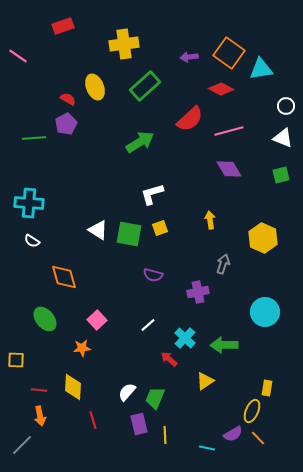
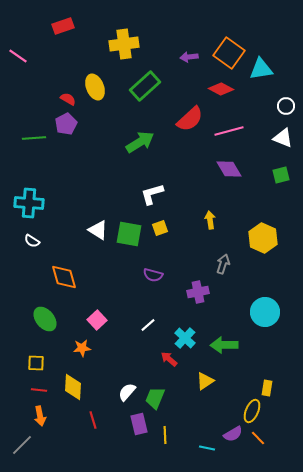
yellow square at (16, 360): moved 20 px right, 3 px down
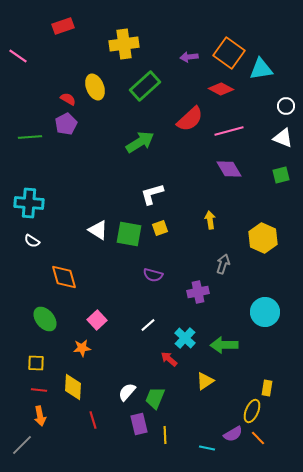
green line at (34, 138): moved 4 px left, 1 px up
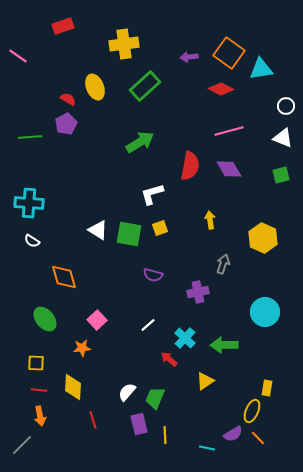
red semicircle at (190, 119): moved 47 px down; rotated 36 degrees counterclockwise
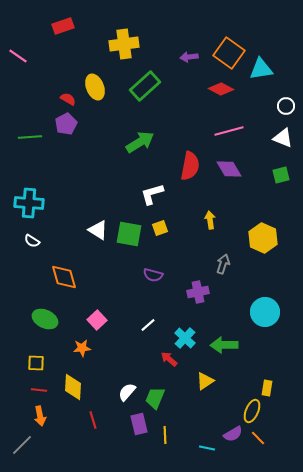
green ellipse at (45, 319): rotated 25 degrees counterclockwise
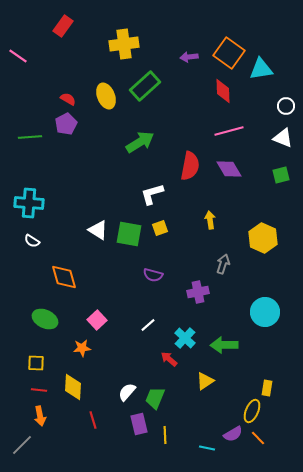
red rectangle at (63, 26): rotated 35 degrees counterclockwise
yellow ellipse at (95, 87): moved 11 px right, 9 px down
red diamond at (221, 89): moved 2 px right, 2 px down; rotated 60 degrees clockwise
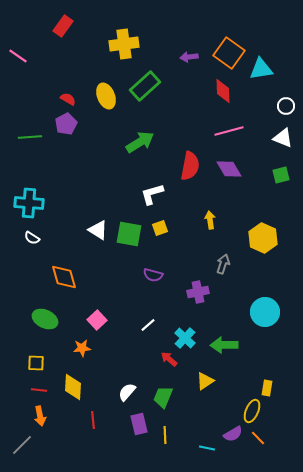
white semicircle at (32, 241): moved 3 px up
green trapezoid at (155, 398): moved 8 px right, 1 px up
red line at (93, 420): rotated 12 degrees clockwise
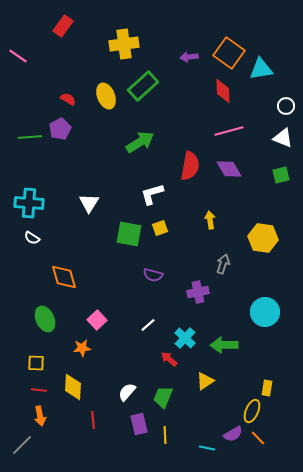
green rectangle at (145, 86): moved 2 px left
purple pentagon at (66, 124): moved 6 px left, 5 px down
white triangle at (98, 230): moved 9 px left, 27 px up; rotated 30 degrees clockwise
yellow hexagon at (263, 238): rotated 16 degrees counterclockwise
green ellipse at (45, 319): rotated 40 degrees clockwise
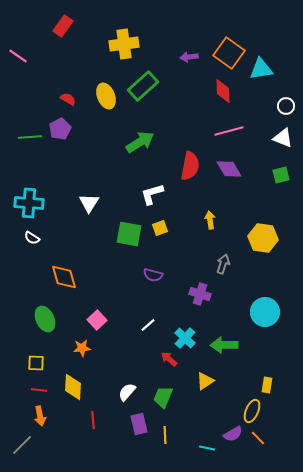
purple cross at (198, 292): moved 2 px right, 2 px down; rotated 30 degrees clockwise
yellow rectangle at (267, 388): moved 3 px up
